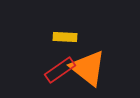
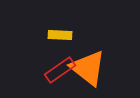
yellow rectangle: moved 5 px left, 2 px up
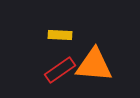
orange triangle: moved 6 px right, 3 px up; rotated 33 degrees counterclockwise
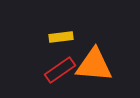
yellow rectangle: moved 1 px right, 2 px down; rotated 10 degrees counterclockwise
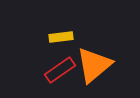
orange triangle: rotated 45 degrees counterclockwise
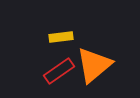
red rectangle: moved 1 px left, 1 px down
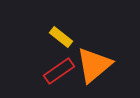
yellow rectangle: rotated 45 degrees clockwise
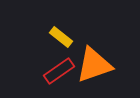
orange triangle: rotated 21 degrees clockwise
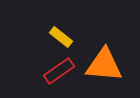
orange triangle: moved 10 px right; rotated 24 degrees clockwise
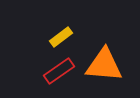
yellow rectangle: rotated 75 degrees counterclockwise
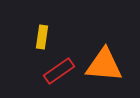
yellow rectangle: moved 19 px left; rotated 45 degrees counterclockwise
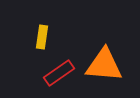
red rectangle: moved 2 px down
